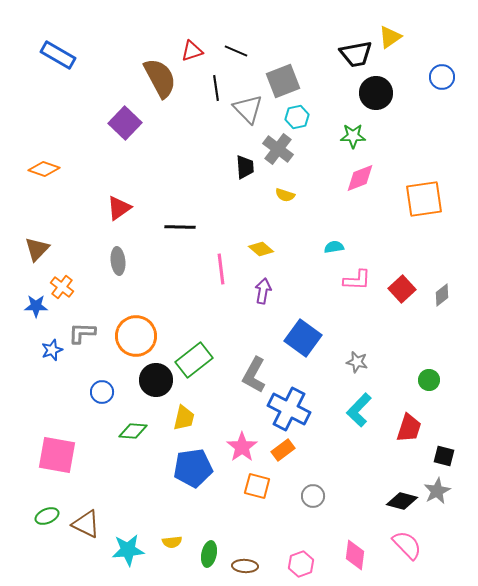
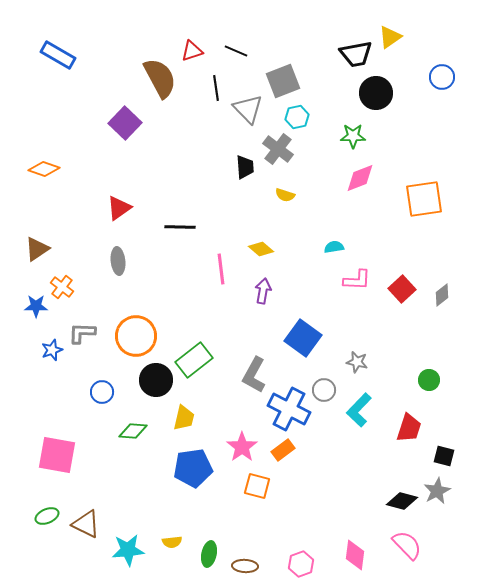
brown triangle at (37, 249): rotated 12 degrees clockwise
gray circle at (313, 496): moved 11 px right, 106 px up
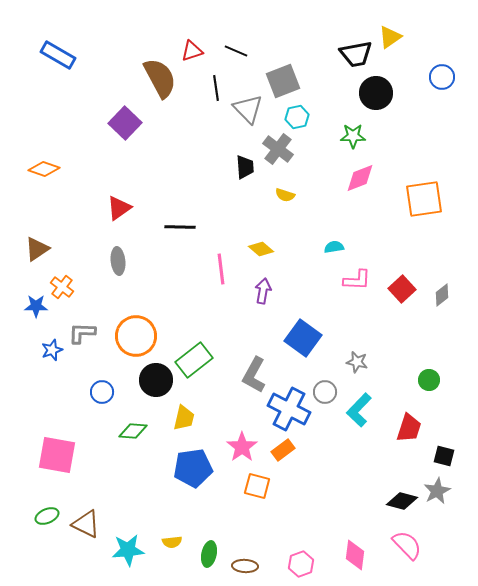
gray circle at (324, 390): moved 1 px right, 2 px down
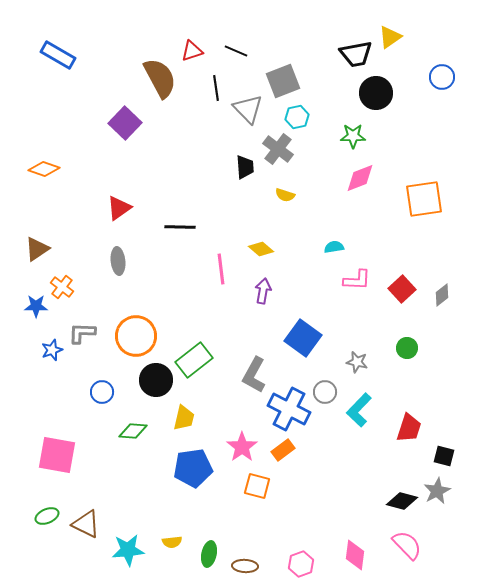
green circle at (429, 380): moved 22 px left, 32 px up
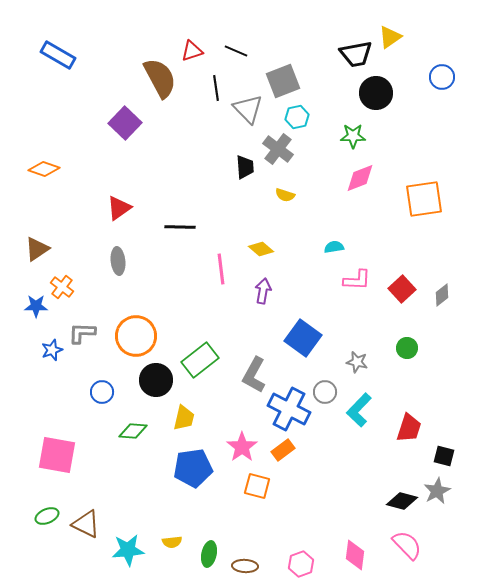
green rectangle at (194, 360): moved 6 px right
